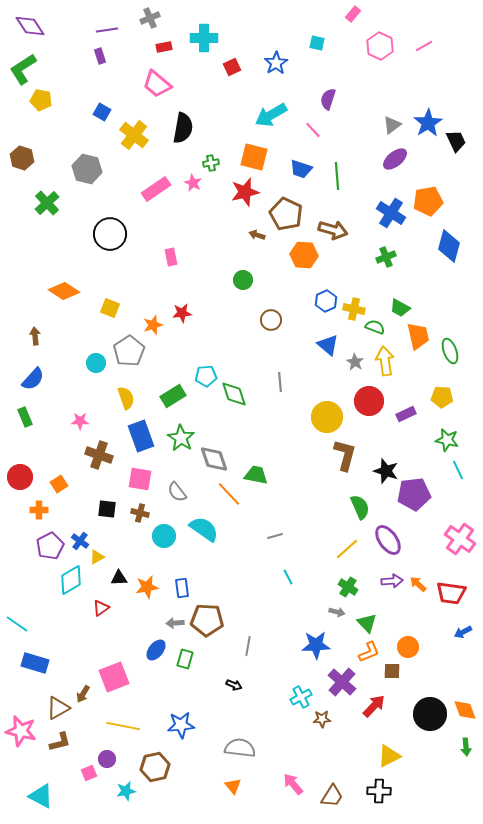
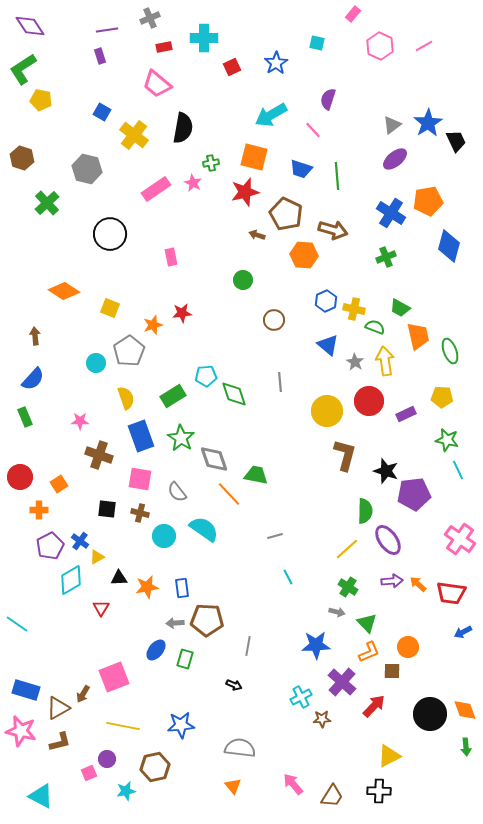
brown circle at (271, 320): moved 3 px right
yellow circle at (327, 417): moved 6 px up
green semicircle at (360, 507): moved 5 px right, 4 px down; rotated 25 degrees clockwise
red triangle at (101, 608): rotated 24 degrees counterclockwise
blue rectangle at (35, 663): moved 9 px left, 27 px down
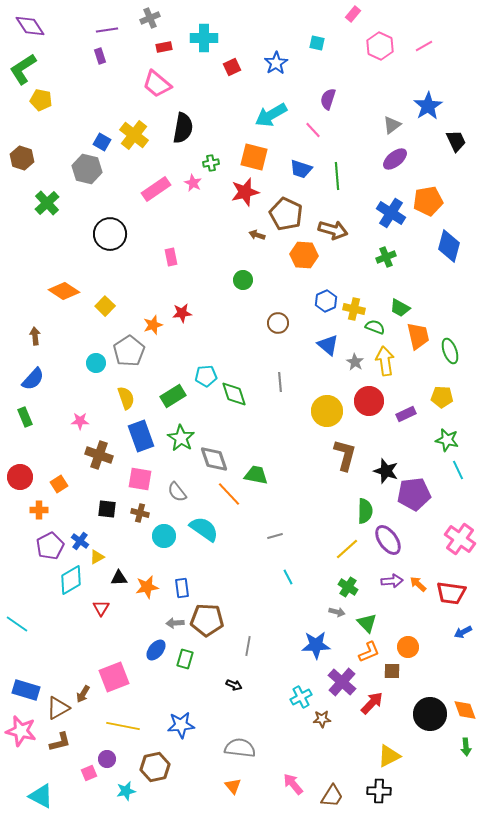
blue square at (102, 112): moved 30 px down
blue star at (428, 123): moved 17 px up
yellow square at (110, 308): moved 5 px left, 2 px up; rotated 24 degrees clockwise
brown circle at (274, 320): moved 4 px right, 3 px down
red arrow at (374, 706): moved 2 px left, 3 px up
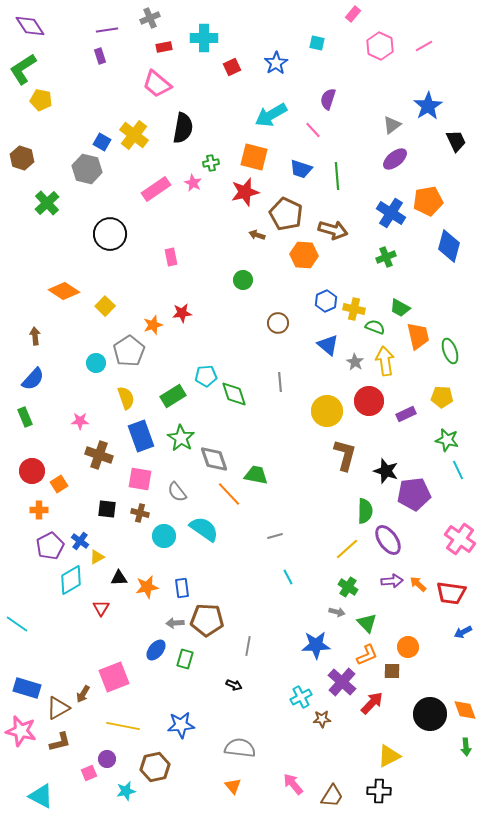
red circle at (20, 477): moved 12 px right, 6 px up
orange L-shape at (369, 652): moved 2 px left, 3 px down
blue rectangle at (26, 690): moved 1 px right, 2 px up
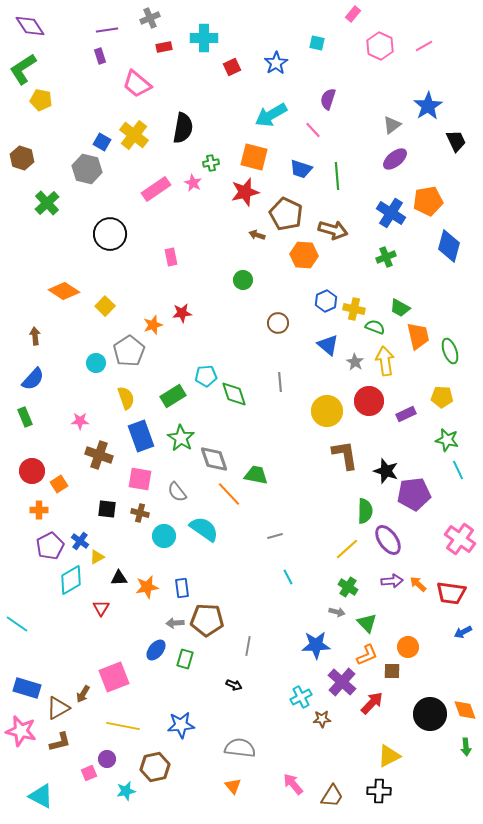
pink trapezoid at (157, 84): moved 20 px left
brown L-shape at (345, 455): rotated 24 degrees counterclockwise
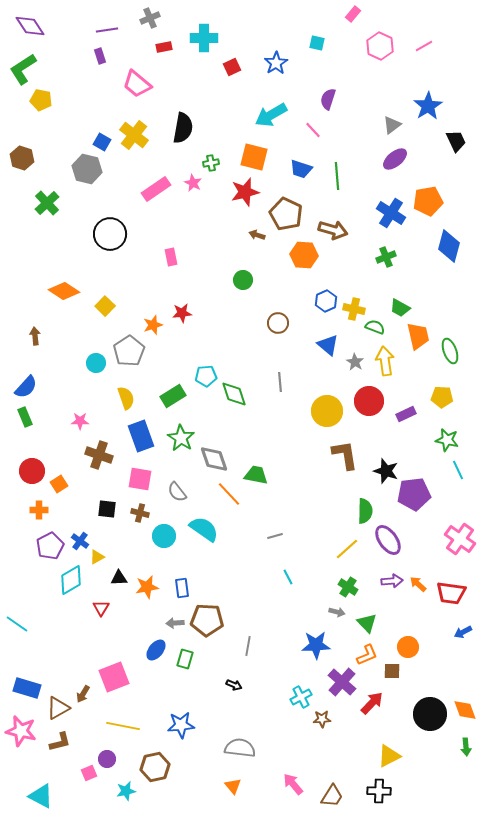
blue semicircle at (33, 379): moved 7 px left, 8 px down
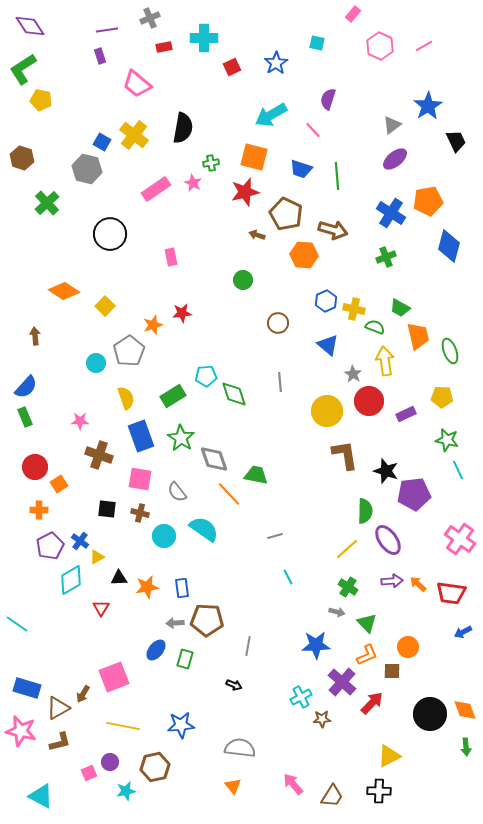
gray star at (355, 362): moved 2 px left, 12 px down
red circle at (32, 471): moved 3 px right, 4 px up
purple circle at (107, 759): moved 3 px right, 3 px down
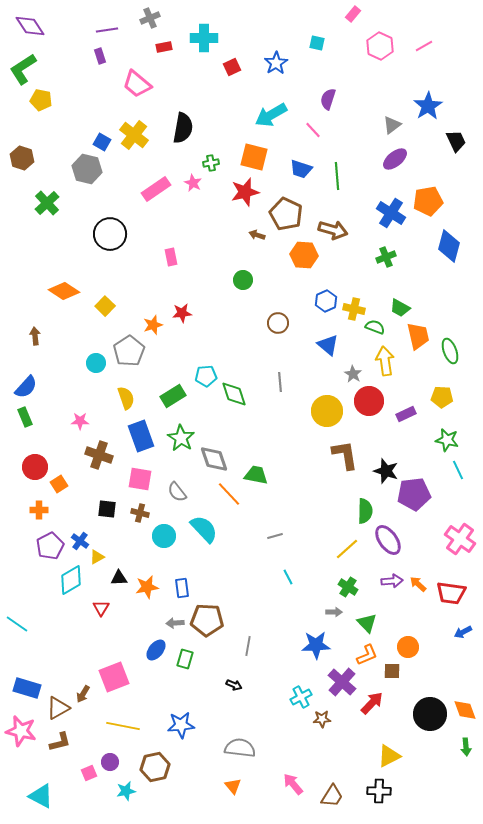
cyan semicircle at (204, 529): rotated 12 degrees clockwise
gray arrow at (337, 612): moved 3 px left; rotated 14 degrees counterclockwise
